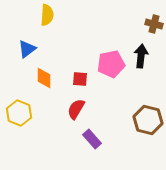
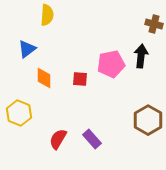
red semicircle: moved 18 px left, 30 px down
brown hexagon: rotated 16 degrees clockwise
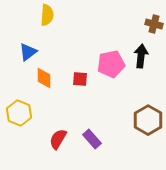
blue triangle: moved 1 px right, 3 px down
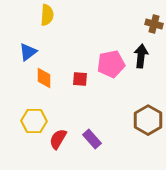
yellow hexagon: moved 15 px right, 8 px down; rotated 20 degrees counterclockwise
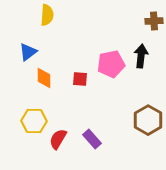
brown cross: moved 3 px up; rotated 18 degrees counterclockwise
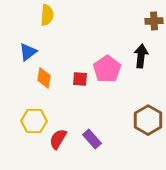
pink pentagon: moved 4 px left, 5 px down; rotated 24 degrees counterclockwise
orange diamond: rotated 10 degrees clockwise
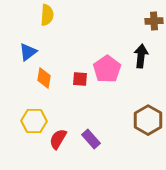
purple rectangle: moved 1 px left
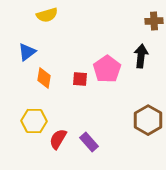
yellow semicircle: rotated 70 degrees clockwise
blue triangle: moved 1 px left
purple rectangle: moved 2 px left, 3 px down
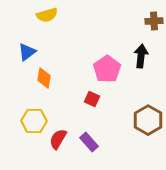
red square: moved 12 px right, 20 px down; rotated 21 degrees clockwise
